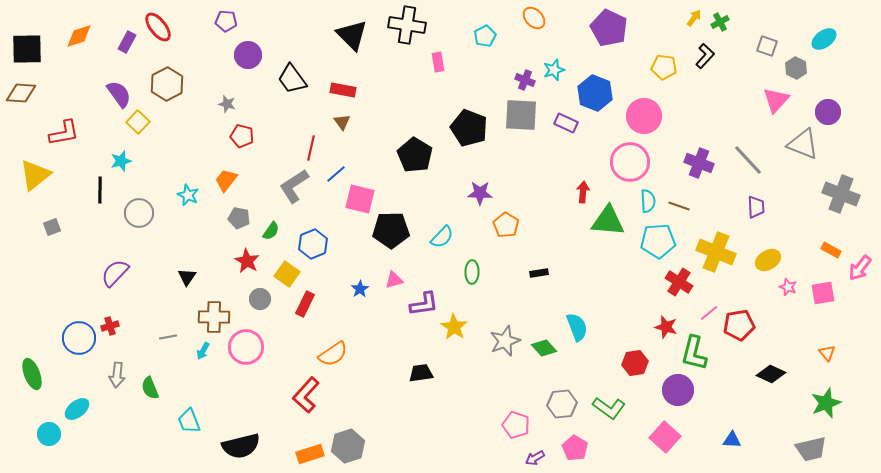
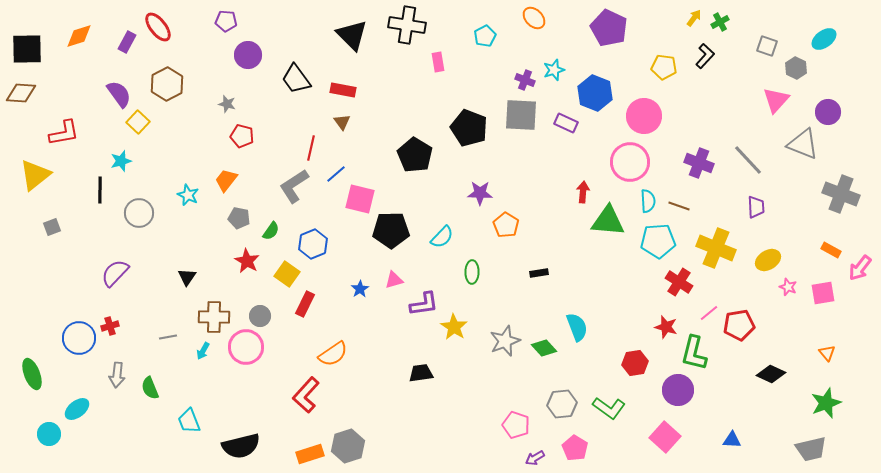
black trapezoid at (292, 79): moved 4 px right
yellow cross at (716, 252): moved 4 px up
gray circle at (260, 299): moved 17 px down
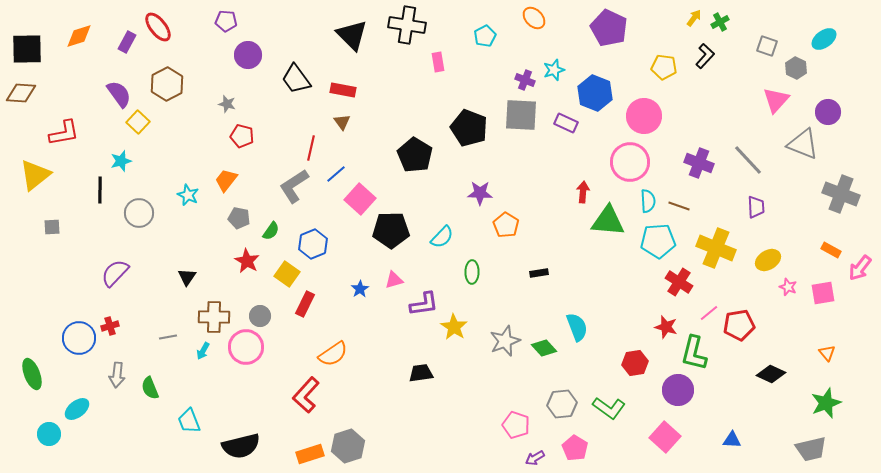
pink square at (360, 199): rotated 28 degrees clockwise
gray square at (52, 227): rotated 18 degrees clockwise
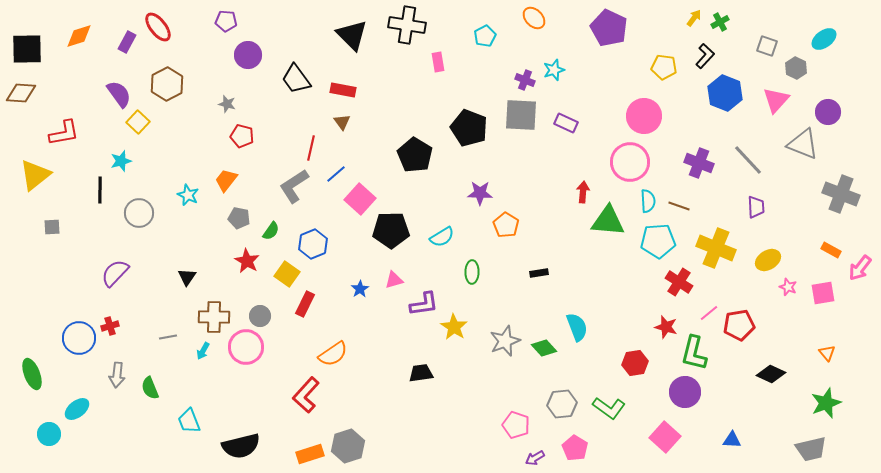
blue hexagon at (595, 93): moved 130 px right
cyan semicircle at (442, 237): rotated 15 degrees clockwise
purple circle at (678, 390): moved 7 px right, 2 px down
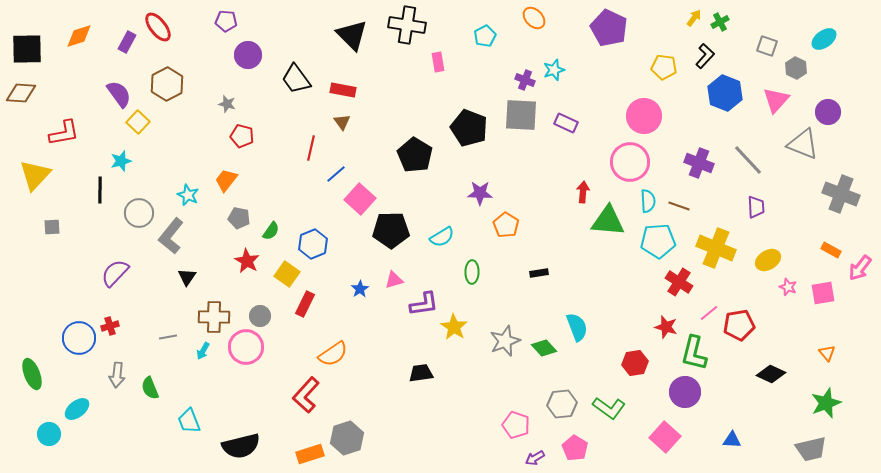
yellow triangle at (35, 175): rotated 8 degrees counterclockwise
gray L-shape at (294, 186): moved 123 px left, 50 px down; rotated 18 degrees counterclockwise
gray hexagon at (348, 446): moved 1 px left, 8 px up
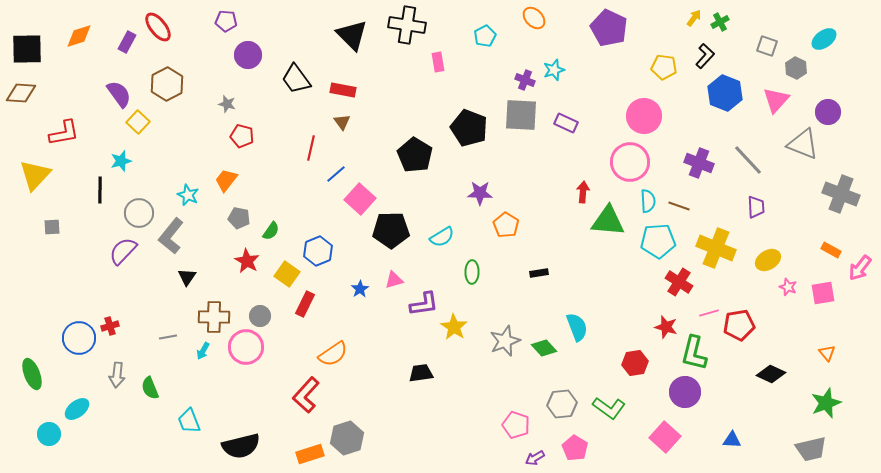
blue hexagon at (313, 244): moved 5 px right, 7 px down
purple semicircle at (115, 273): moved 8 px right, 22 px up
pink line at (709, 313): rotated 24 degrees clockwise
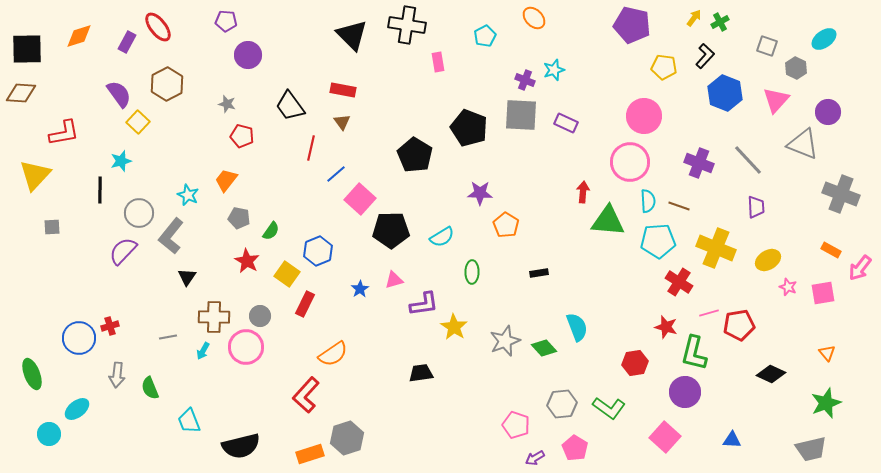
purple pentagon at (609, 28): moved 23 px right, 3 px up; rotated 12 degrees counterclockwise
black trapezoid at (296, 79): moved 6 px left, 27 px down
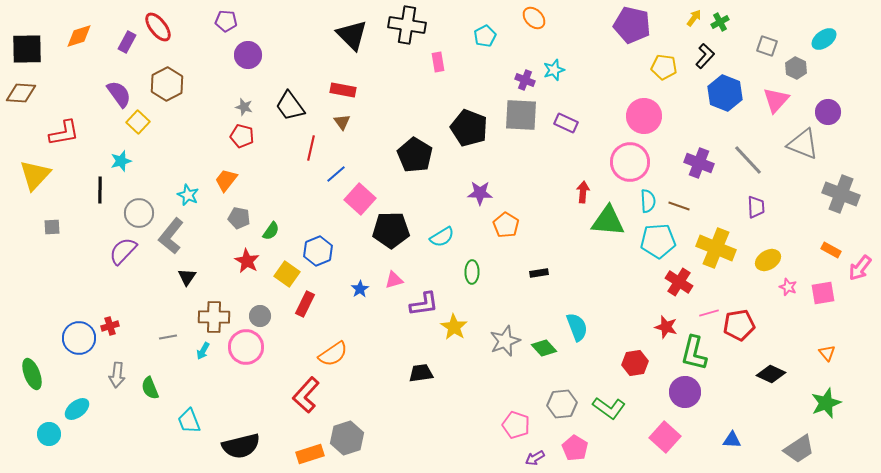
gray star at (227, 104): moved 17 px right, 3 px down
gray trapezoid at (811, 449): moved 12 px left; rotated 20 degrees counterclockwise
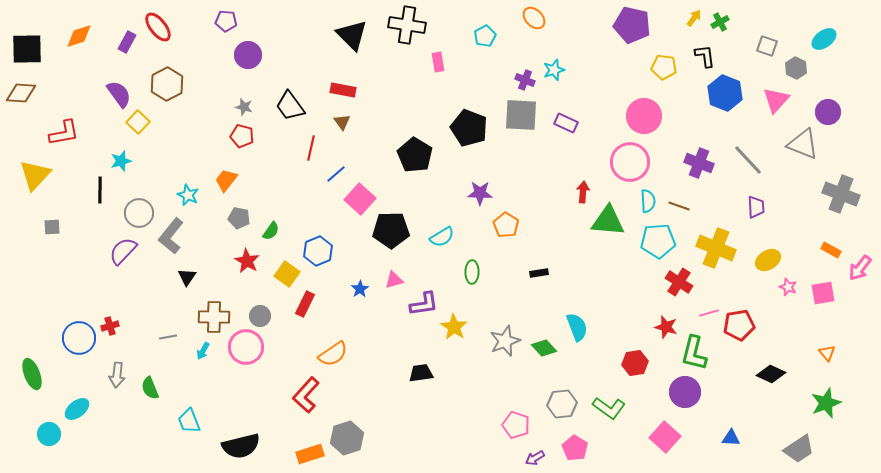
black L-shape at (705, 56): rotated 50 degrees counterclockwise
blue triangle at (732, 440): moved 1 px left, 2 px up
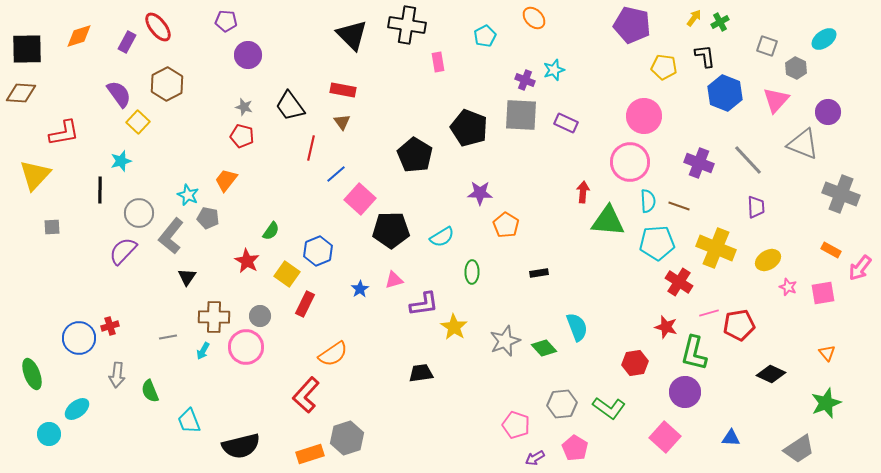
gray pentagon at (239, 218): moved 31 px left
cyan pentagon at (658, 241): moved 1 px left, 2 px down
green semicircle at (150, 388): moved 3 px down
